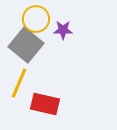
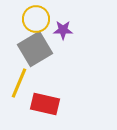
gray square: moved 9 px right, 4 px down; rotated 20 degrees clockwise
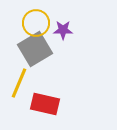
yellow circle: moved 4 px down
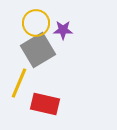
gray square: moved 3 px right, 1 px down
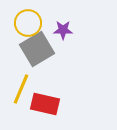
yellow circle: moved 8 px left
gray square: moved 1 px left, 1 px up
yellow line: moved 2 px right, 6 px down
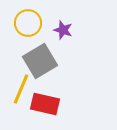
purple star: rotated 18 degrees clockwise
gray square: moved 3 px right, 12 px down
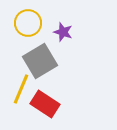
purple star: moved 2 px down
red rectangle: rotated 20 degrees clockwise
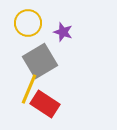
yellow line: moved 8 px right
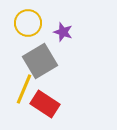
yellow line: moved 5 px left
